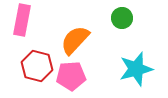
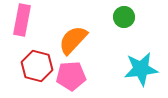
green circle: moved 2 px right, 1 px up
orange semicircle: moved 2 px left
cyan star: moved 5 px right; rotated 8 degrees clockwise
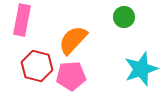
cyan star: rotated 12 degrees counterclockwise
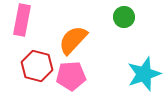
cyan star: moved 3 px right, 5 px down
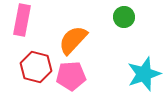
red hexagon: moved 1 px left, 1 px down
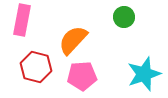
pink pentagon: moved 11 px right
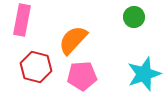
green circle: moved 10 px right
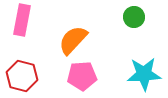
red hexagon: moved 14 px left, 9 px down
cyan star: rotated 16 degrees clockwise
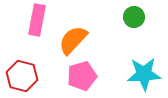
pink rectangle: moved 15 px right
pink pentagon: rotated 12 degrees counterclockwise
